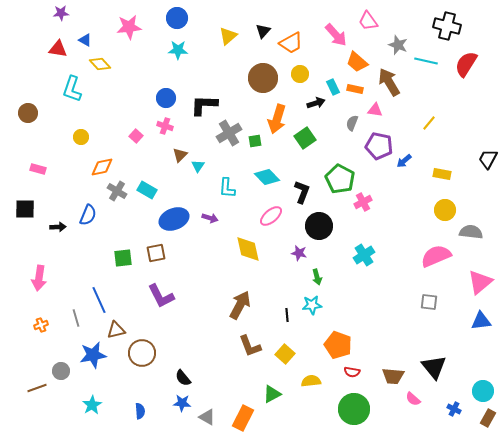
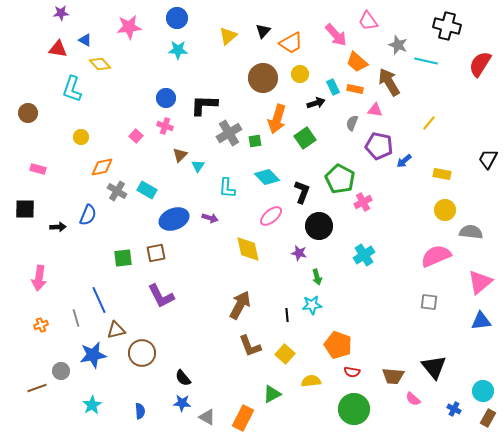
red semicircle at (466, 64): moved 14 px right
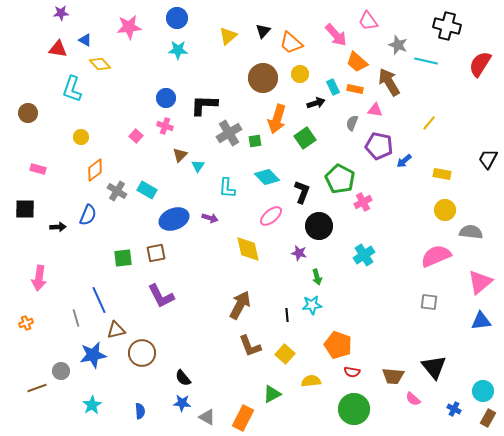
orange trapezoid at (291, 43): rotated 70 degrees clockwise
orange diamond at (102, 167): moved 7 px left, 3 px down; rotated 25 degrees counterclockwise
orange cross at (41, 325): moved 15 px left, 2 px up
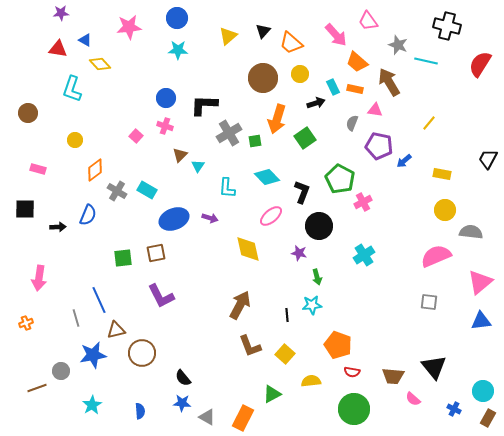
yellow circle at (81, 137): moved 6 px left, 3 px down
